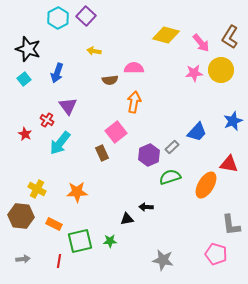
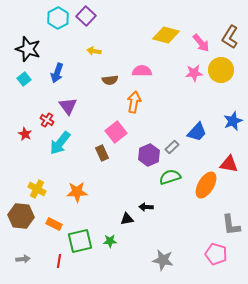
pink semicircle: moved 8 px right, 3 px down
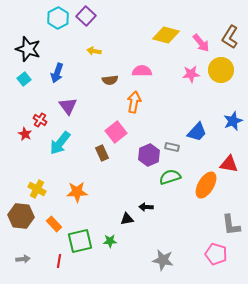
pink star: moved 3 px left, 1 px down
red cross: moved 7 px left
gray rectangle: rotated 56 degrees clockwise
orange rectangle: rotated 21 degrees clockwise
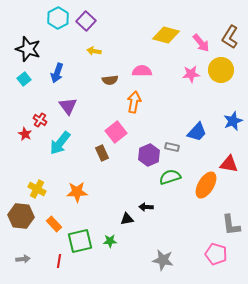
purple square: moved 5 px down
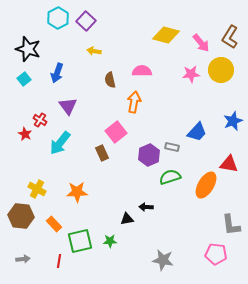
brown semicircle: rotated 84 degrees clockwise
pink pentagon: rotated 10 degrees counterclockwise
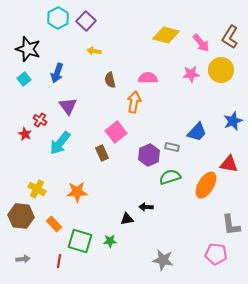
pink semicircle: moved 6 px right, 7 px down
green square: rotated 30 degrees clockwise
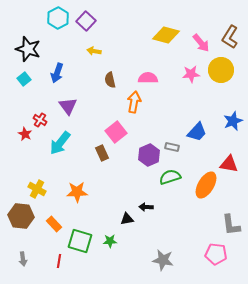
gray arrow: rotated 88 degrees clockwise
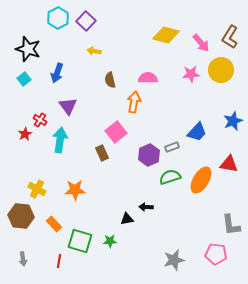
red star: rotated 16 degrees clockwise
cyan arrow: moved 3 px up; rotated 150 degrees clockwise
gray rectangle: rotated 32 degrees counterclockwise
orange ellipse: moved 5 px left, 5 px up
orange star: moved 2 px left, 2 px up
gray star: moved 11 px right; rotated 25 degrees counterclockwise
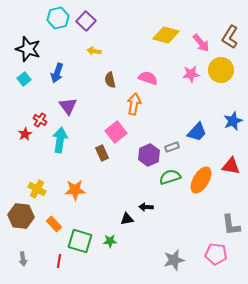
cyan hexagon: rotated 15 degrees clockwise
pink semicircle: rotated 18 degrees clockwise
orange arrow: moved 2 px down
red triangle: moved 2 px right, 2 px down
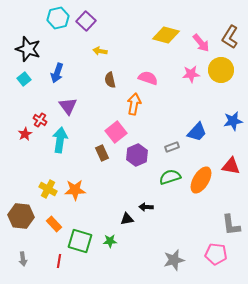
yellow arrow: moved 6 px right
blue star: rotated 12 degrees clockwise
purple hexagon: moved 12 px left
yellow cross: moved 11 px right
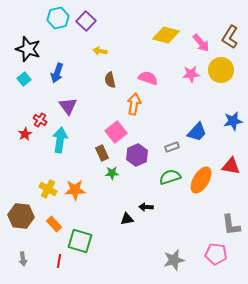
green star: moved 2 px right, 68 px up
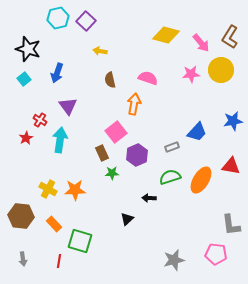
red star: moved 1 px right, 4 px down
black arrow: moved 3 px right, 9 px up
black triangle: rotated 32 degrees counterclockwise
